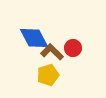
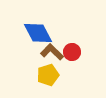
blue diamond: moved 4 px right, 5 px up
red circle: moved 1 px left, 4 px down
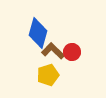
blue diamond: rotated 44 degrees clockwise
brown L-shape: moved 1 px right, 1 px up
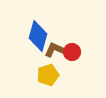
blue diamond: moved 3 px down
brown L-shape: moved 3 px right, 1 px up; rotated 20 degrees counterclockwise
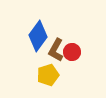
blue diamond: rotated 20 degrees clockwise
brown L-shape: rotated 85 degrees counterclockwise
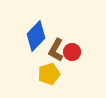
blue diamond: moved 2 px left; rotated 8 degrees clockwise
yellow pentagon: moved 1 px right, 1 px up
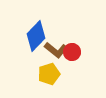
brown L-shape: rotated 80 degrees counterclockwise
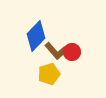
brown L-shape: moved 1 px down; rotated 10 degrees clockwise
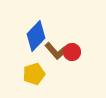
yellow pentagon: moved 15 px left
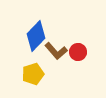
red circle: moved 6 px right
yellow pentagon: moved 1 px left
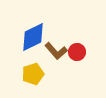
blue diamond: moved 3 px left, 1 px down; rotated 20 degrees clockwise
red circle: moved 1 px left
